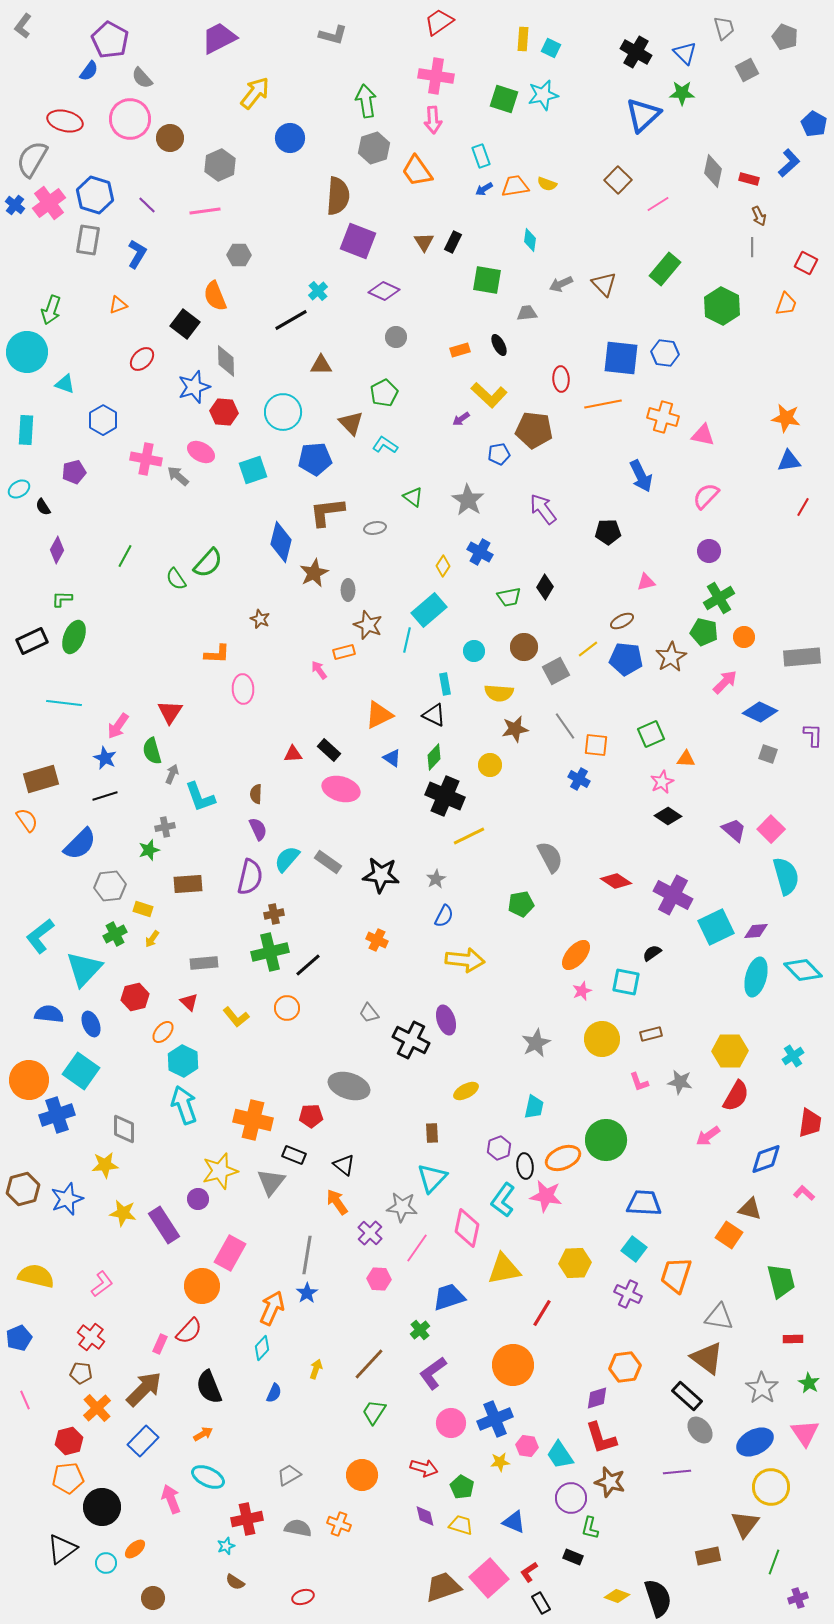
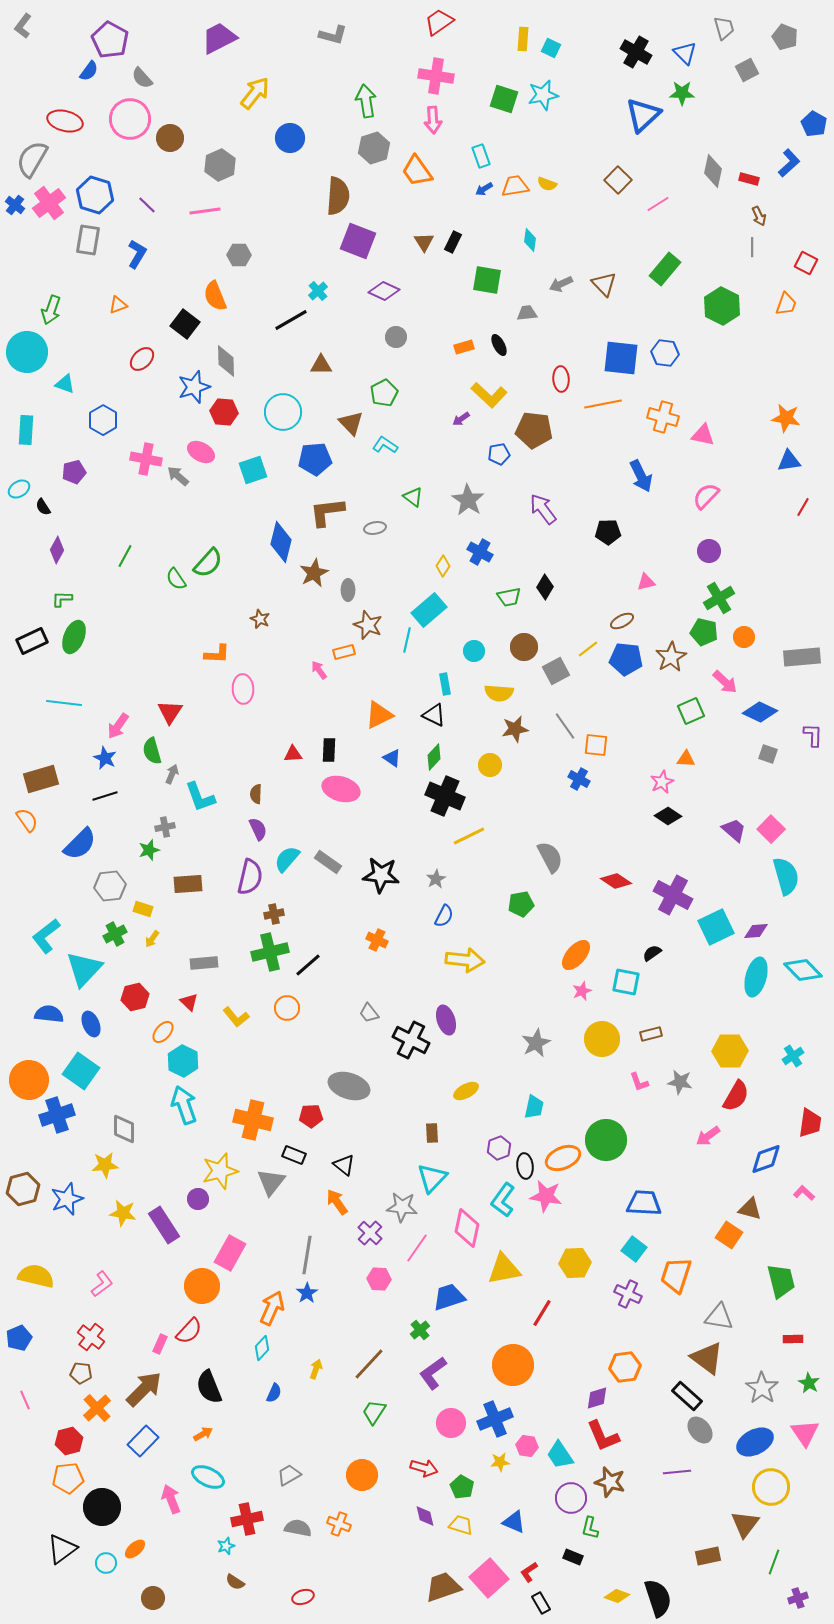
orange rectangle at (460, 350): moved 4 px right, 3 px up
pink arrow at (725, 682): rotated 88 degrees clockwise
green square at (651, 734): moved 40 px right, 23 px up
black rectangle at (329, 750): rotated 50 degrees clockwise
cyan L-shape at (40, 936): moved 6 px right
red L-shape at (601, 1438): moved 2 px right, 2 px up; rotated 6 degrees counterclockwise
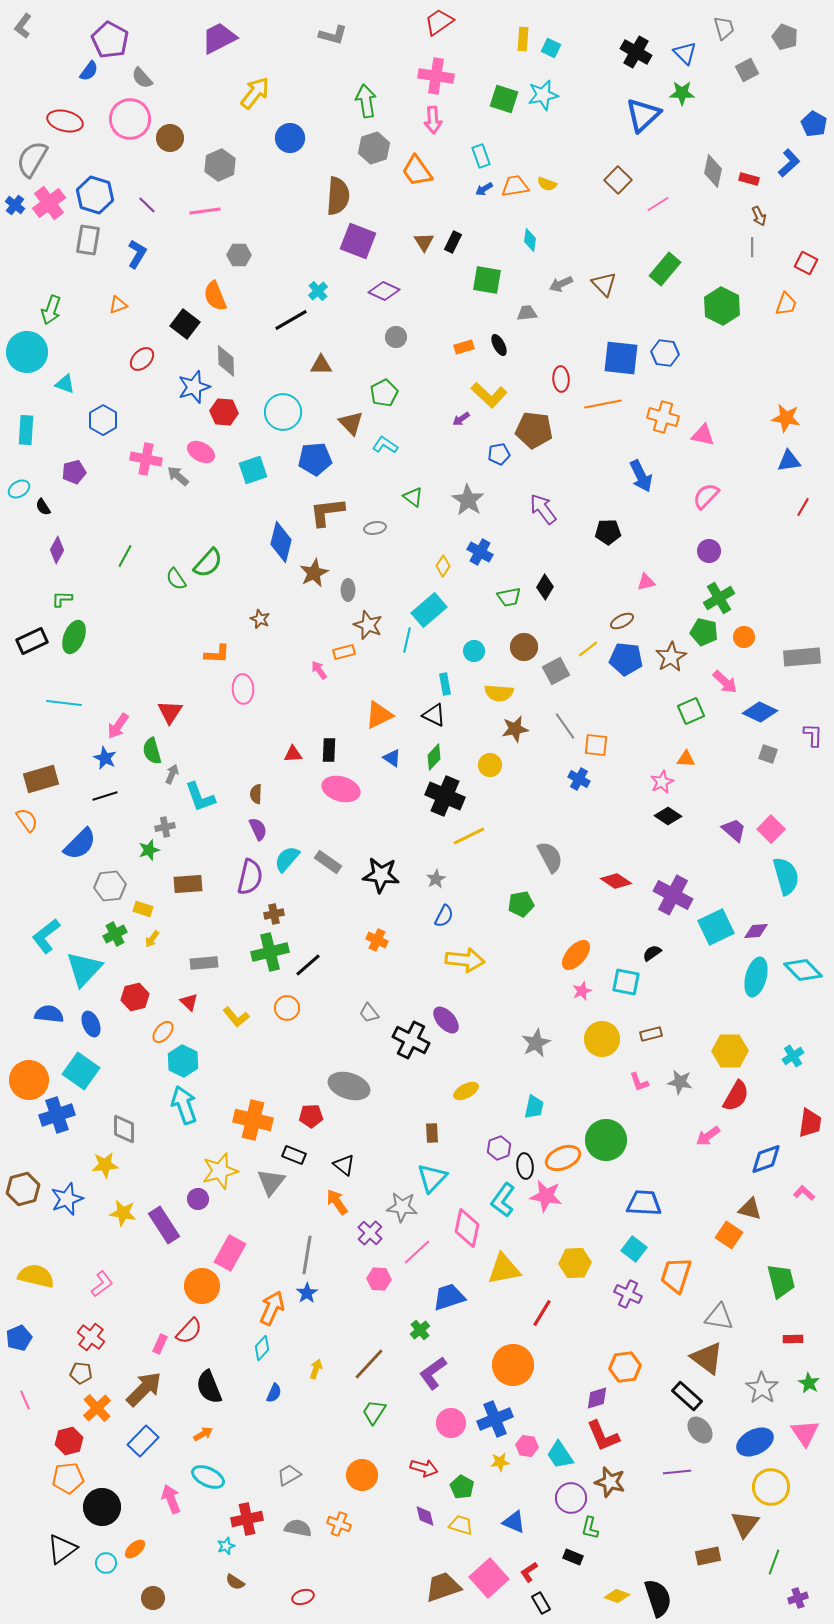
purple ellipse at (446, 1020): rotated 24 degrees counterclockwise
pink line at (417, 1248): moved 4 px down; rotated 12 degrees clockwise
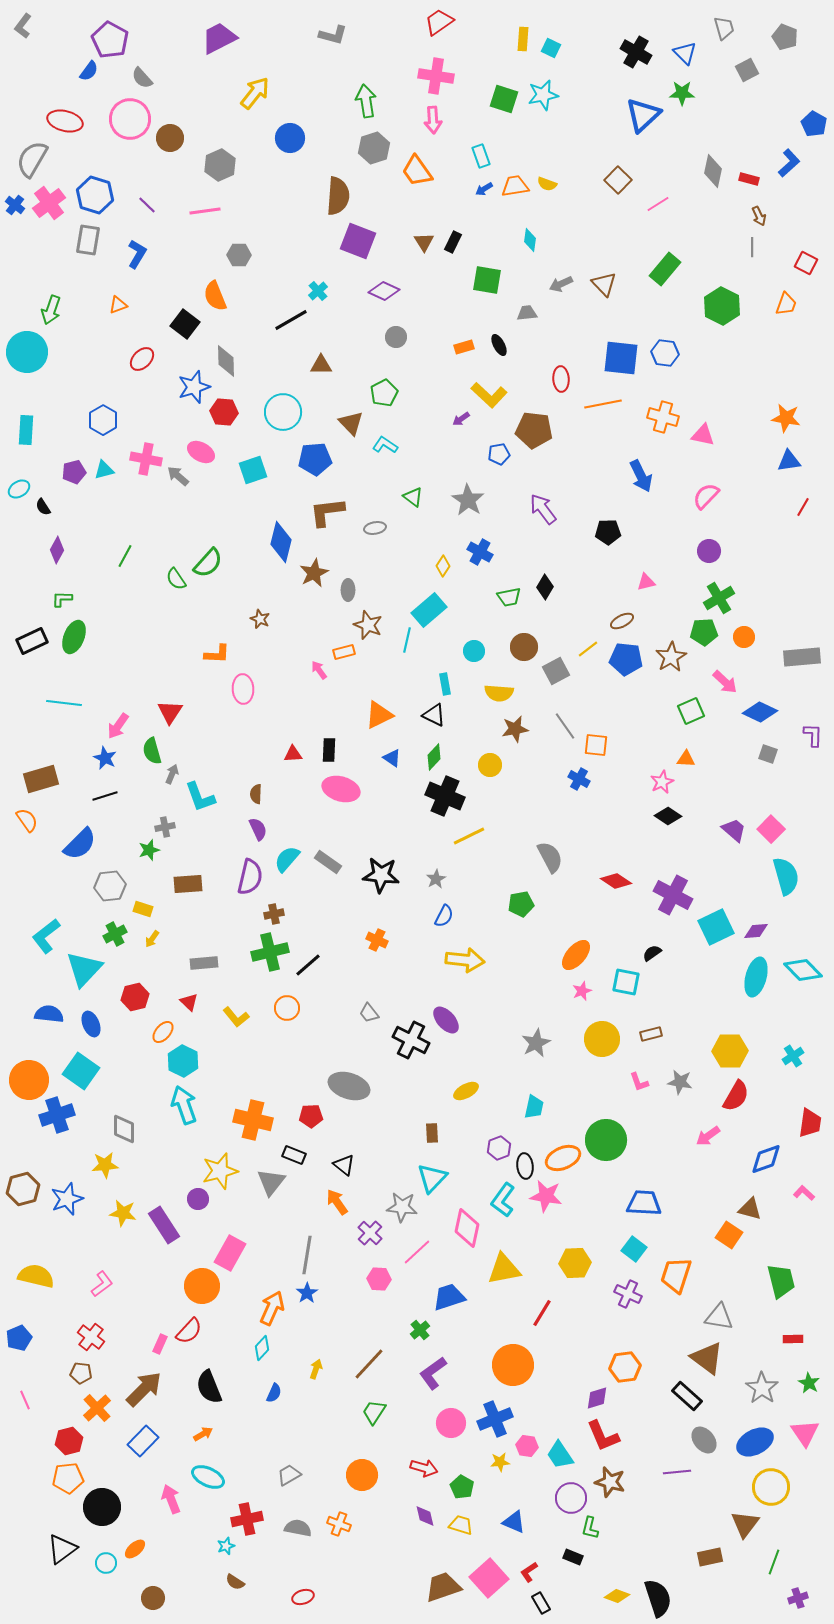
cyan triangle at (65, 384): moved 39 px right, 86 px down; rotated 35 degrees counterclockwise
green pentagon at (704, 632): rotated 16 degrees counterclockwise
gray ellipse at (700, 1430): moved 4 px right, 10 px down
brown rectangle at (708, 1556): moved 2 px right, 1 px down
